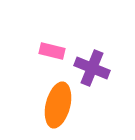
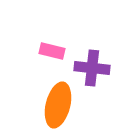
purple cross: rotated 16 degrees counterclockwise
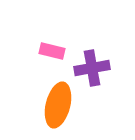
purple cross: rotated 16 degrees counterclockwise
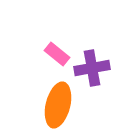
pink rectangle: moved 5 px right, 3 px down; rotated 25 degrees clockwise
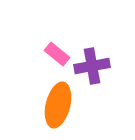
purple cross: moved 2 px up
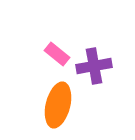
purple cross: moved 2 px right
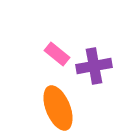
orange ellipse: moved 3 px down; rotated 36 degrees counterclockwise
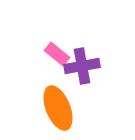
purple cross: moved 12 px left
